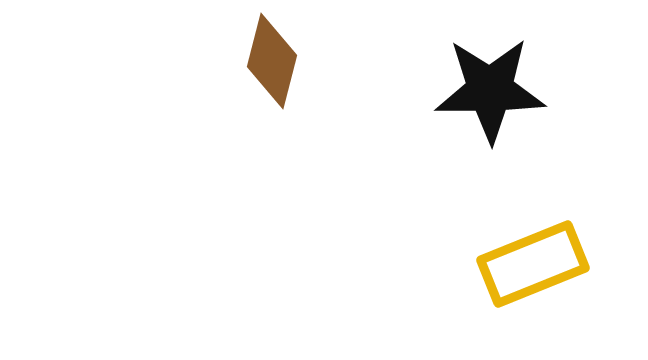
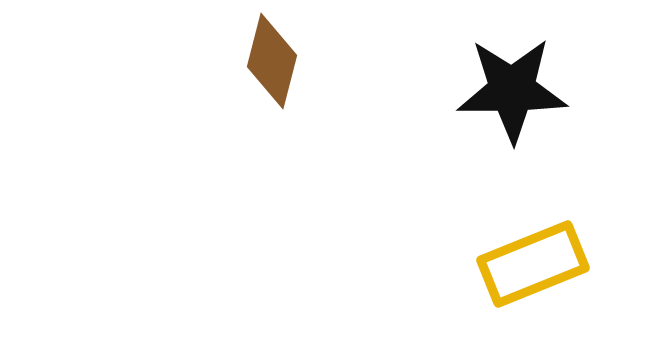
black star: moved 22 px right
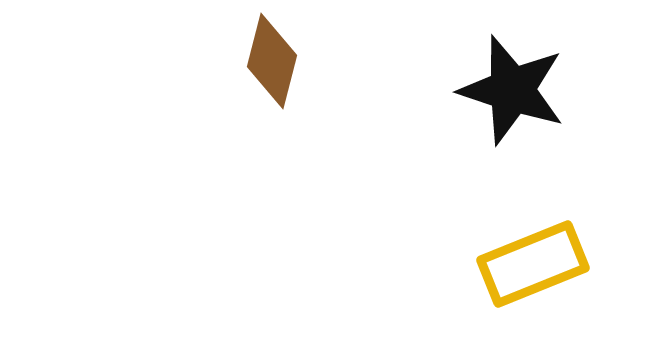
black star: rotated 18 degrees clockwise
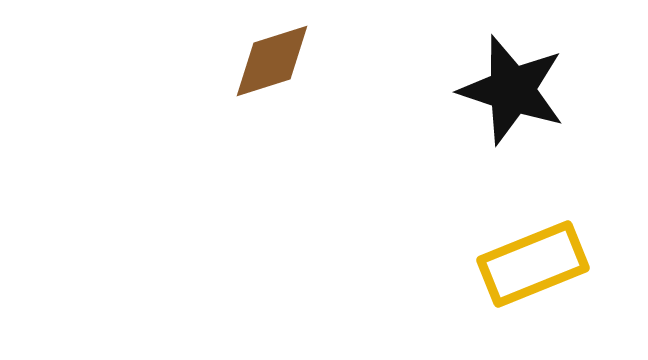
brown diamond: rotated 58 degrees clockwise
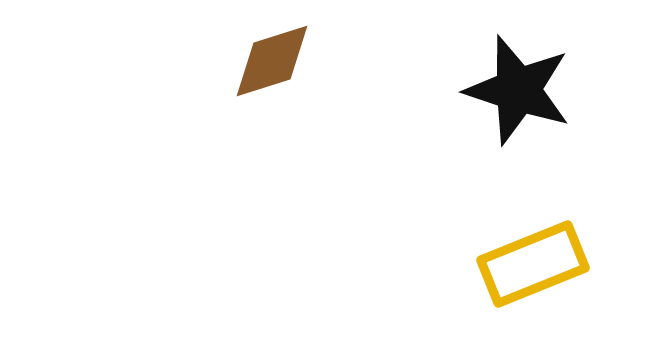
black star: moved 6 px right
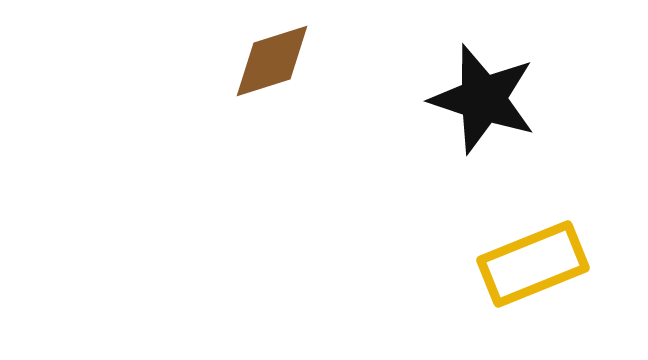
black star: moved 35 px left, 9 px down
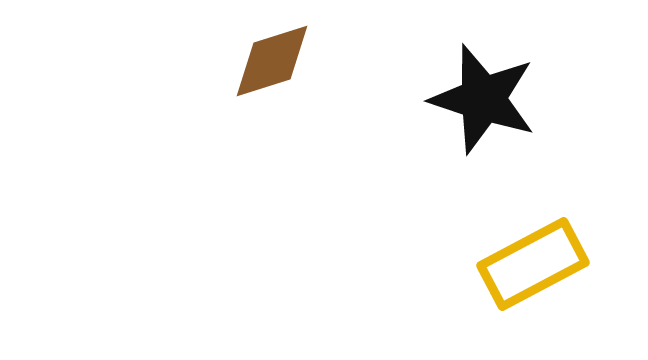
yellow rectangle: rotated 6 degrees counterclockwise
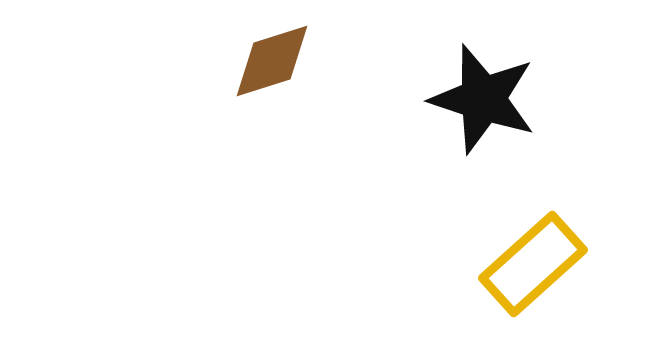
yellow rectangle: rotated 14 degrees counterclockwise
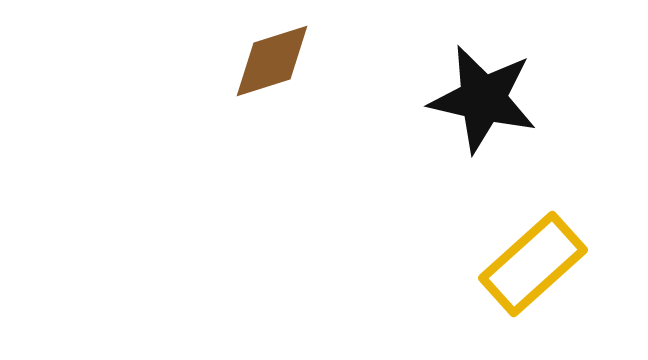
black star: rotated 5 degrees counterclockwise
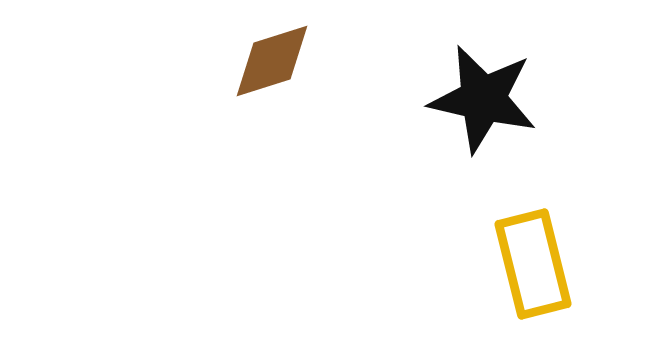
yellow rectangle: rotated 62 degrees counterclockwise
